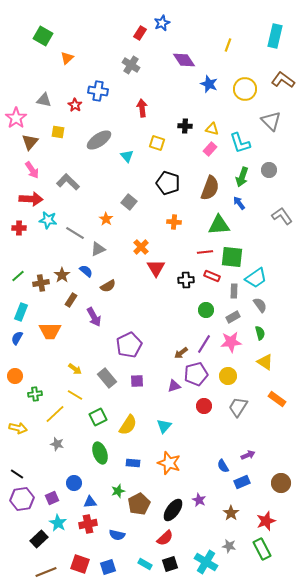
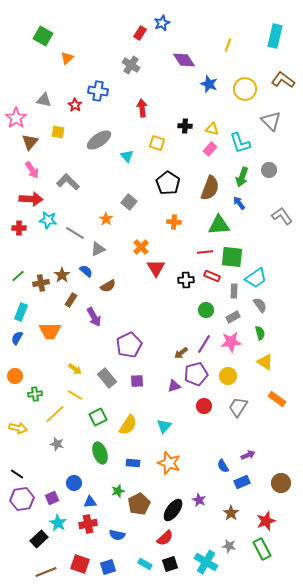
black pentagon at (168, 183): rotated 15 degrees clockwise
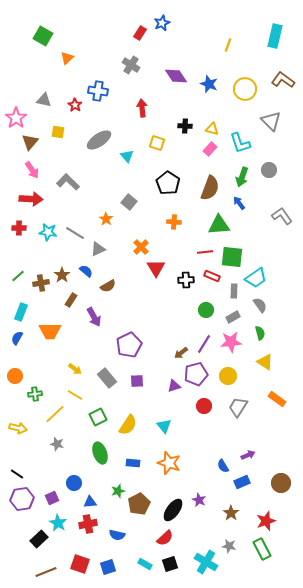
purple diamond at (184, 60): moved 8 px left, 16 px down
cyan star at (48, 220): moved 12 px down
cyan triangle at (164, 426): rotated 21 degrees counterclockwise
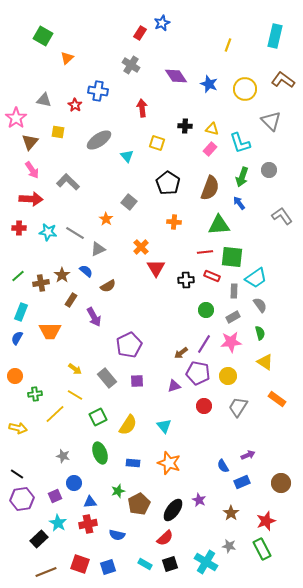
purple pentagon at (196, 374): moved 2 px right, 1 px up; rotated 25 degrees clockwise
gray star at (57, 444): moved 6 px right, 12 px down
purple square at (52, 498): moved 3 px right, 2 px up
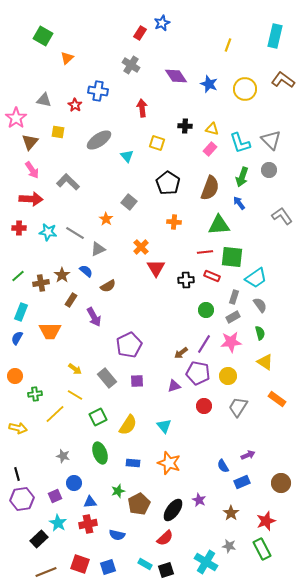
gray triangle at (271, 121): moved 19 px down
gray rectangle at (234, 291): moved 6 px down; rotated 16 degrees clockwise
black line at (17, 474): rotated 40 degrees clockwise
black square at (170, 564): moved 4 px left, 6 px down
